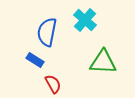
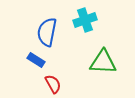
cyan cross: rotated 30 degrees clockwise
blue rectangle: moved 1 px right
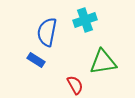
green triangle: rotated 12 degrees counterclockwise
red semicircle: moved 22 px right, 1 px down
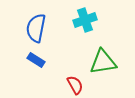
blue semicircle: moved 11 px left, 4 px up
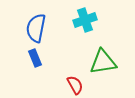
blue rectangle: moved 1 px left, 2 px up; rotated 36 degrees clockwise
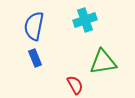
blue semicircle: moved 2 px left, 2 px up
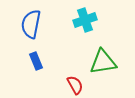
blue semicircle: moved 3 px left, 2 px up
blue rectangle: moved 1 px right, 3 px down
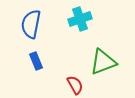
cyan cross: moved 5 px left, 1 px up
green triangle: rotated 12 degrees counterclockwise
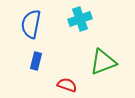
blue rectangle: rotated 36 degrees clockwise
red semicircle: moved 8 px left; rotated 42 degrees counterclockwise
